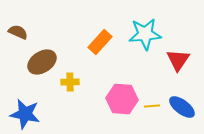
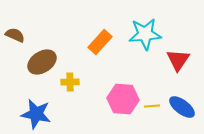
brown semicircle: moved 3 px left, 3 px down
pink hexagon: moved 1 px right
blue star: moved 11 px right
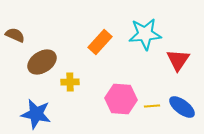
pink hexagon: moved 2 px left
